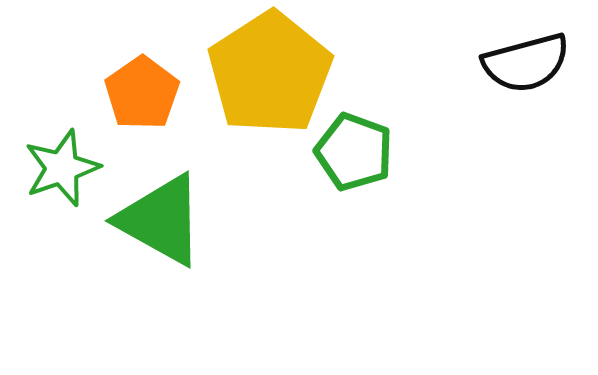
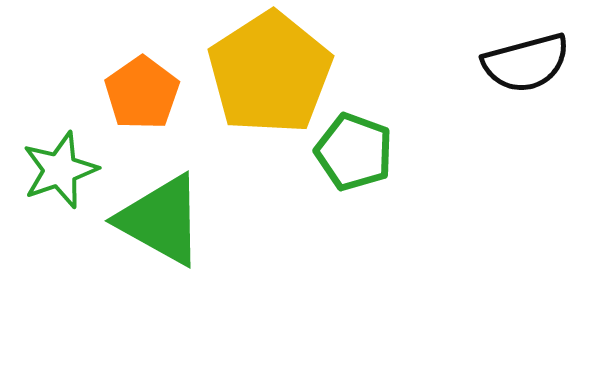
green star: moved 2 px left, 2 px down
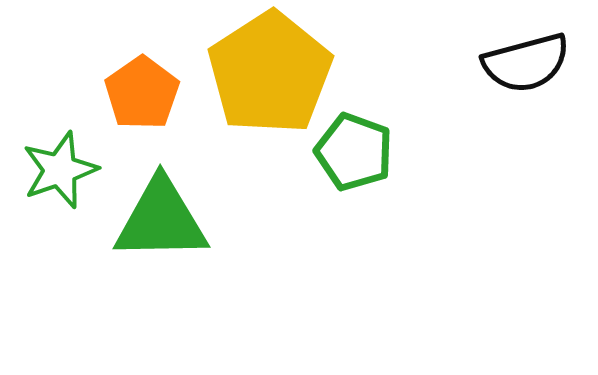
green triangle: rotated 30 degrees counterclockwise
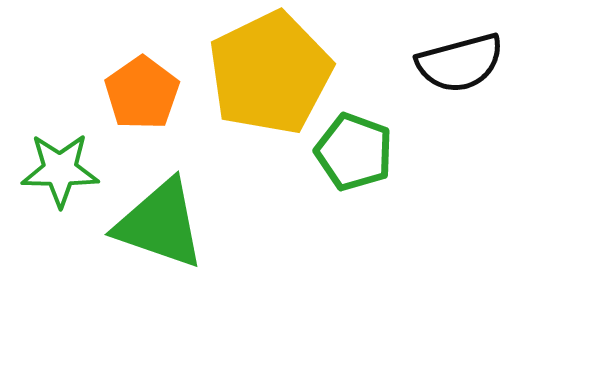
black semicircle: moved 66 px left
yellow pentagon: rotated 7 degrees clockwise
green star: rotated 20 degrees clockwise
green triangle: moved 1 px left, 4 px down; rotated 20 degrees clockwise
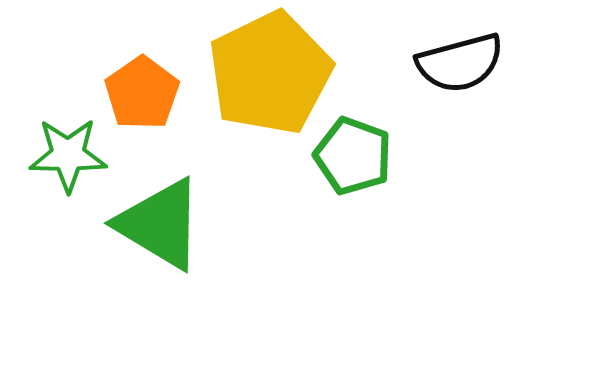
green pentagon: moved 1 px left, 4 px down
green star: moved 8 px right, 15 px up
green triangle: rotated 12 degrees clockwise
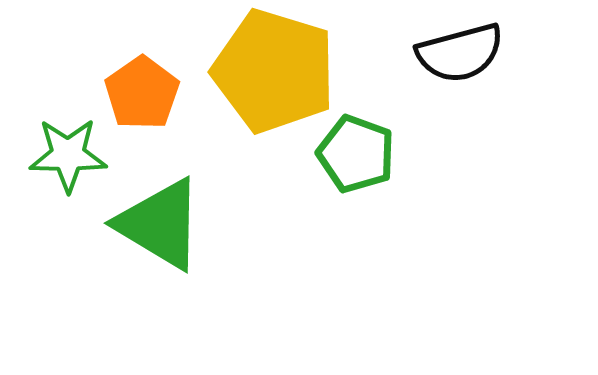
black semicircle: moved 10 px up
yellow pentagon: moved 4 px right, 2 px up; rotated 29 degrees counterclockwise
green pentagon: moved 3 px right, 2 px up
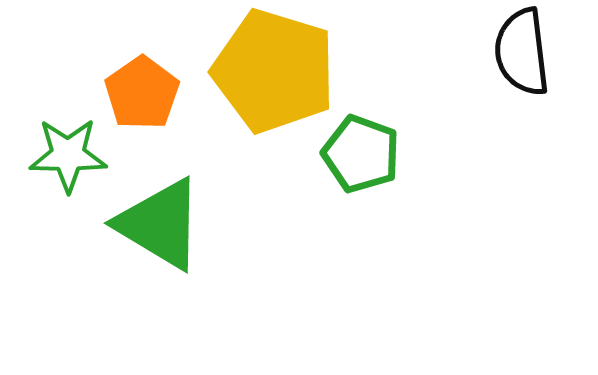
black semicircle: moved 62 px right, 1 px up; rotated 98 degrees clockwise
green pentagon: moved 5 px right
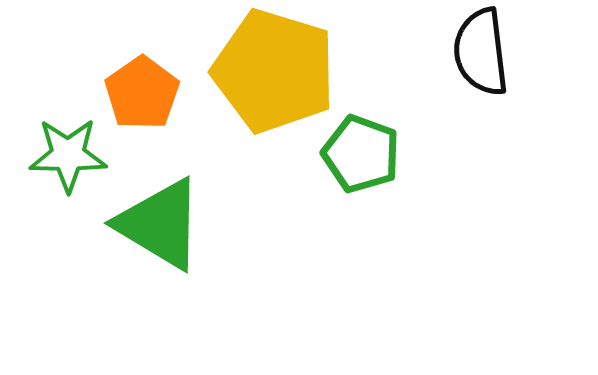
black semicircle: moved 41 px left
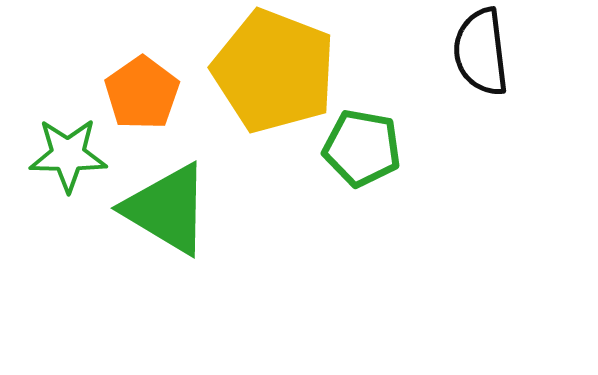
yellow pentagon: rotated 4 degrees clockwise
green pentagon: moved 1 px right, 6 px up; rotated 10 degrees counterclockwise
green triangle: moved 7 px right, 15 px up
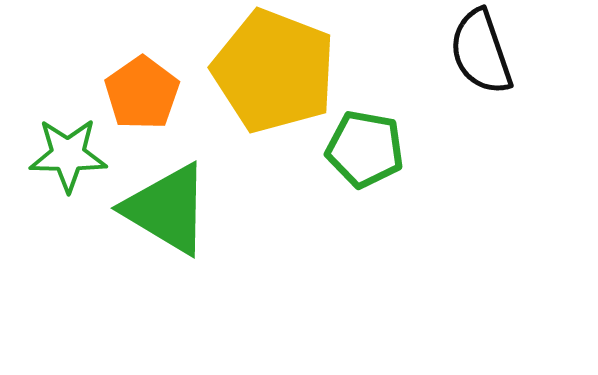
black semicircle: rotated 12 degrees counterclockwise
green pentagon: moved 3 px right, 1 px down
